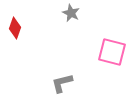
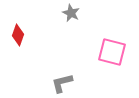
red diamond: moved 3 px right, 7 px down
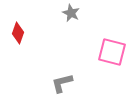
red diamond: moved 2 px up
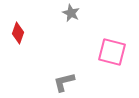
gray L-shape: moved 2 px right, 1 px up
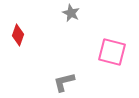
red diamond: moved 2 px down
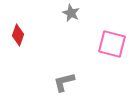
pink square: moved 8 px up
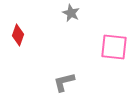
pink square: moved 2 px right, 3 px down; rotated 8 degrees counterclockwise
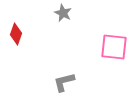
gray star: moved 8 px left
red diamond: moved 2 px left, 1 px up
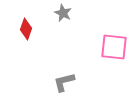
red diamond: moved 10 px right, 5 px up
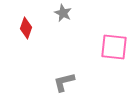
red diamond: moved 1 px up
